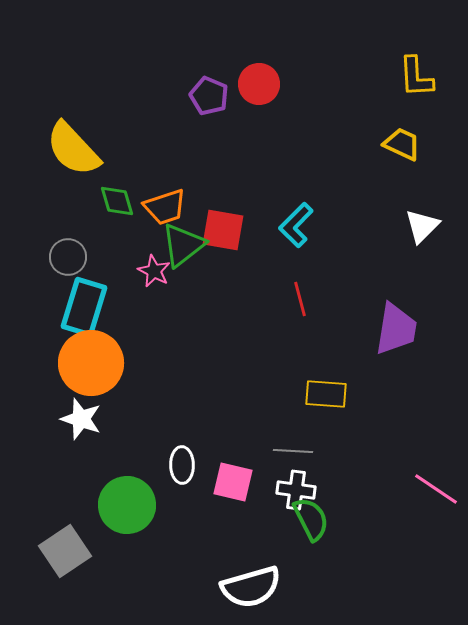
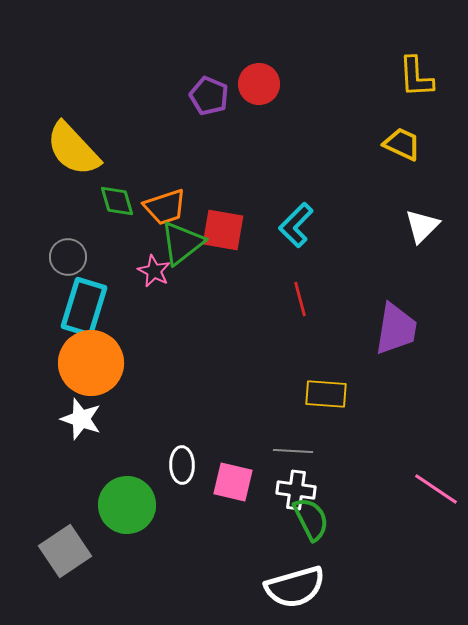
green triangle: moved 1 px left, 2 px up
white semicircle: moved 44 px right
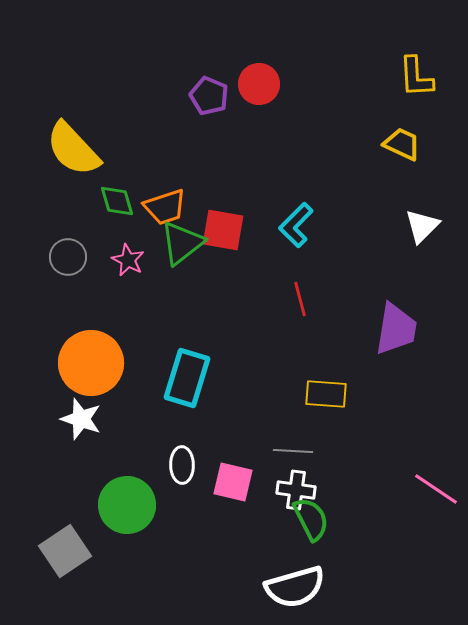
pink star: moved 26 px left, 11 px up
cyan rectangle: moved 103 px right, 71 px down
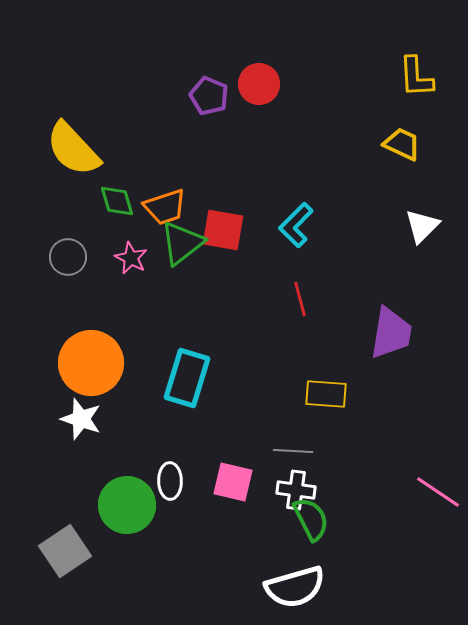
pink star: moved 3 px right, 2 px up
purple trapezoid: moved 5 px left, 4 px down
white ellipse: moved 12 px left, 16 px down
pink line: moved 2 px right, 3 px down
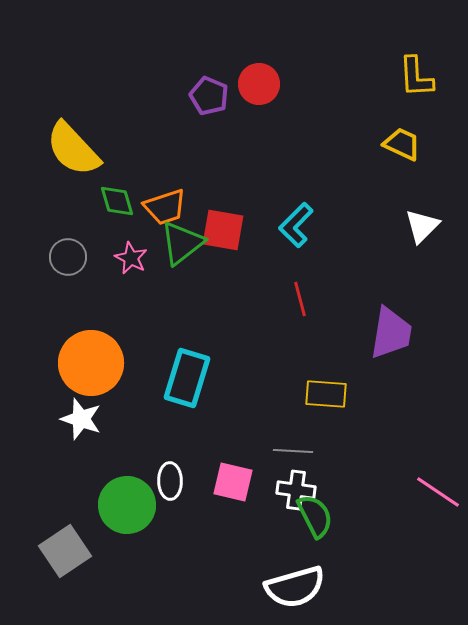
green semicircle: moved 4 px right, 3 px up
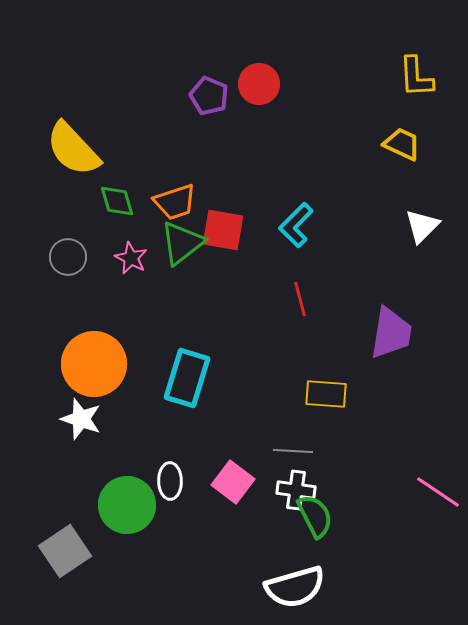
orange trapezoid: moved 10 px right, 5 px up
orange circle: moved 3 px right, 1 px down
pink square: rotated 24 degrees clockwise
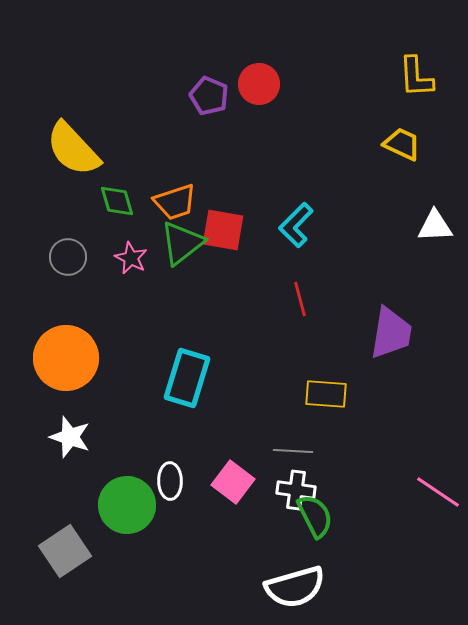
white triangle: moved 13 px right; rotated 42 degrees clockwise
orange circle: moved 28 px left, 6 px up
white star: moved 11 px left, 18 px down
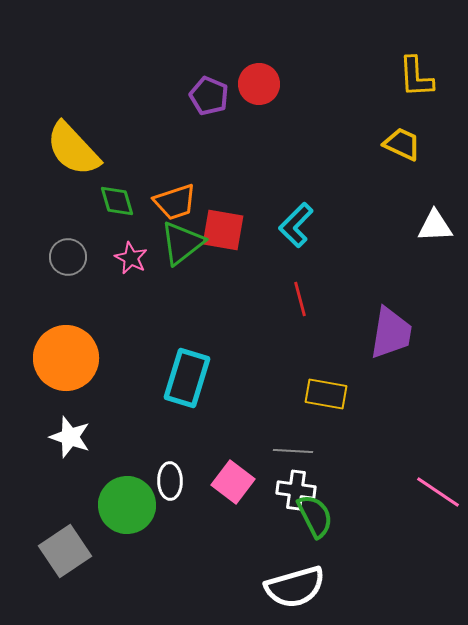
yellow rectangle: rotated 6 degrees clockwise
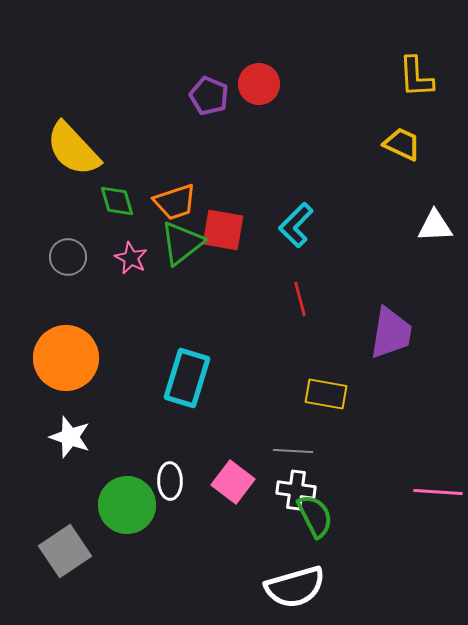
pink line: rotated 30 degrees counterclockwise
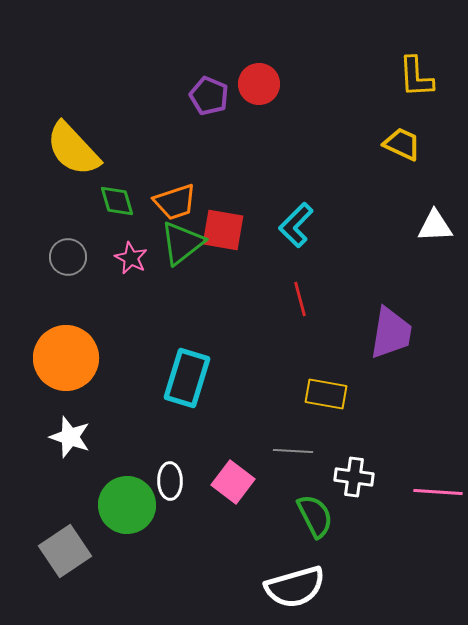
white cross: moved 58 px right, 13 px up
